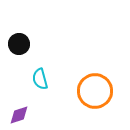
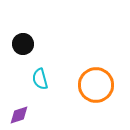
black circle: moved 4 px right
orange circle: moved 1 px right, 6 px up
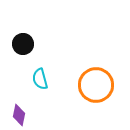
purple diamond: rotated 60 degrees counterclockwise
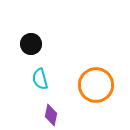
black circle: moved 8 px right
purple diamond: moved 32 px right
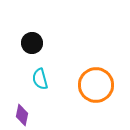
black circle: moved 1 px right, 1 px up
purple diamond: moved 29 px left
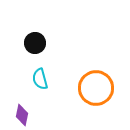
black circle: moved 3 px right
orange circle: moved 3 px down
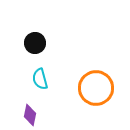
purple diamond: moved 8 px right
